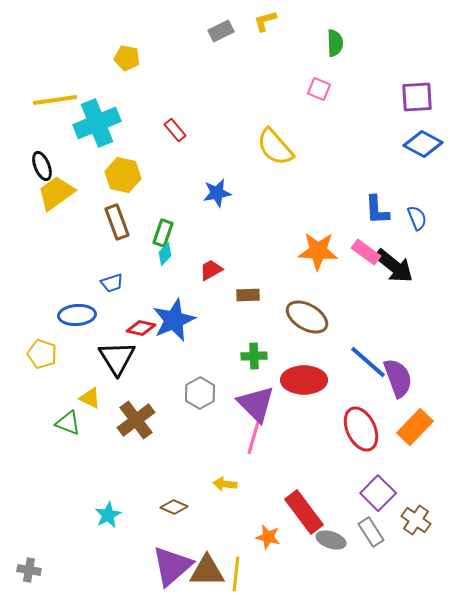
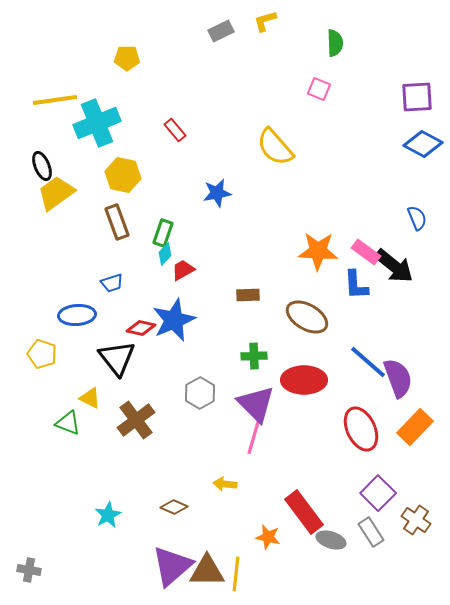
yellow pentagon at (127, 58): rotated 10 degrees counterclockwise
blue L-shape at (377, 210): moved 21 px left, 75 px down
red trapezoid at (211, 270): moved 28 px left
black triangle at (117, 358): rotated 6 degrees counterclockwise
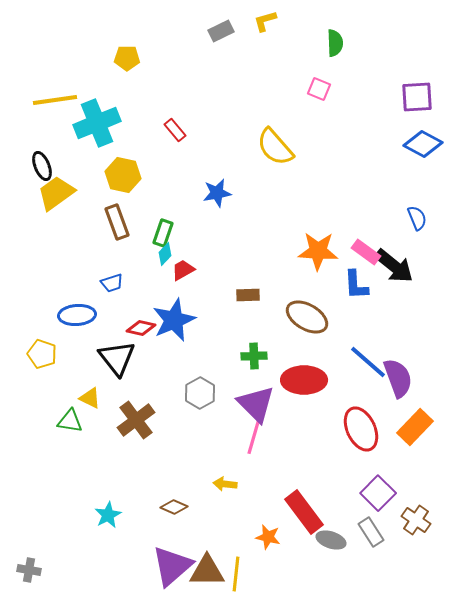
green triangle at (68, 423): moved 2 px right, 2 px up; rotated 12 degrees counterclockwise
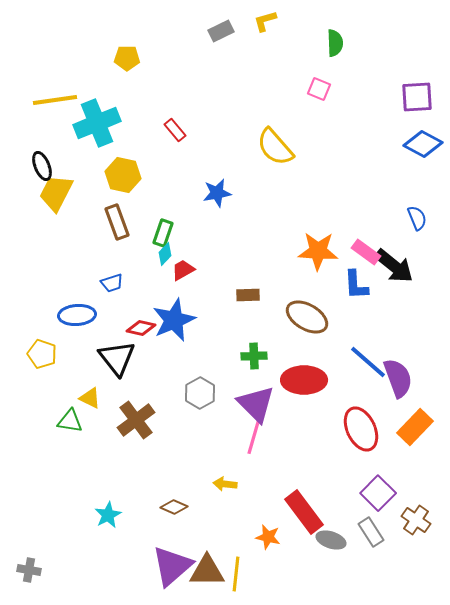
yellow trapezoid at (56, 193): rotated 27 degrees counterclockwise
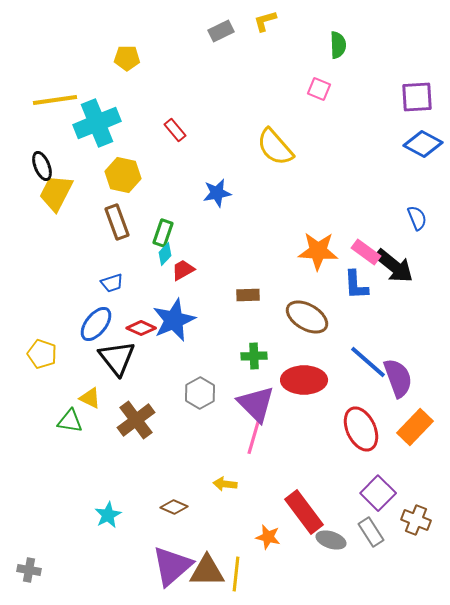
green semicircle at (335, 43): moved 3 px right, 2 px down
blue ellipse at (77, 315): moved 19 px right, 9 px down; rotated 48 degrees counterclockwise
red diamond at (141, 328): rotated 12 degrees clockwise
brown cross at (416, 520): rotated 12 degrees counterclockwise
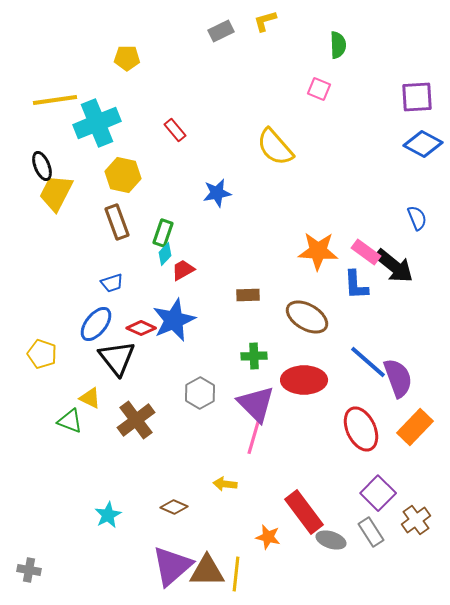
green triangle at (70, 421): rotated 12 degrees clockwise
brown cross at (416, 520): rotated 32 degrees clockwise
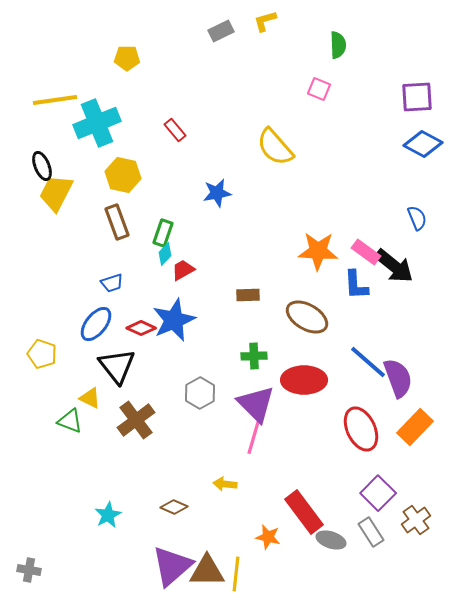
black triangle at (117, 358): moved 8 px down
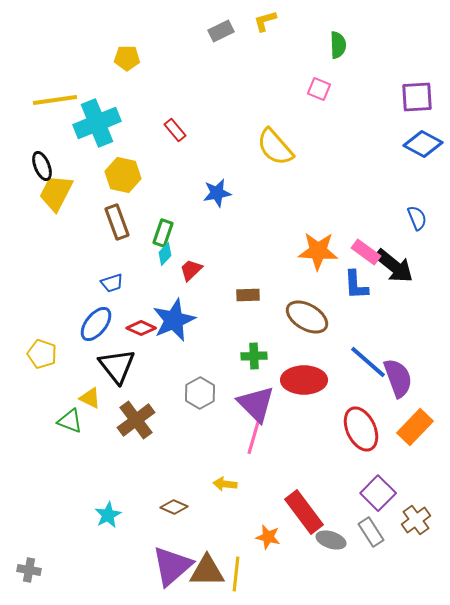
red trapezoid at (183, 270): moved 8 px right; rotated 15 degrees counterclockwise
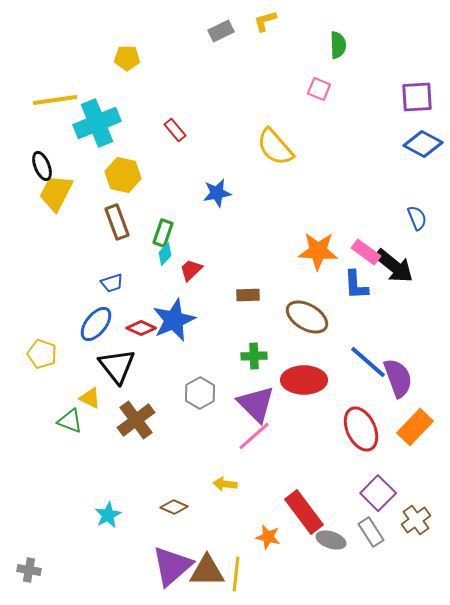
pink line at (254, 436): rotated 33 degrees clockwise
